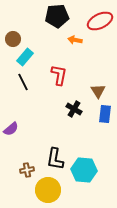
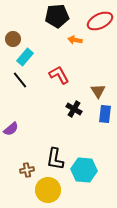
red L-shape: rotated 40 degrees counterclockwise
black line: moved 3 px left, 2 px up; rotated 12 degrees counterclockwise
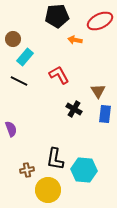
black line: moved 1 px left, 1 px down; rotated 24 degrees counterclockwise
purple semicircle: rotated 70 degrees counterclockwise
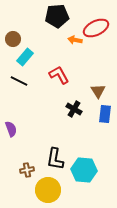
red ellipse: moved 4 px left, 7 px down
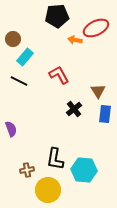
black cross: rotated 21 degrees clockwise
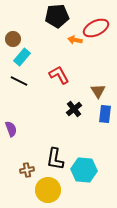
cyan rectangle: moved 3 px left
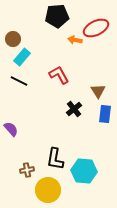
purple semicircle: rotated 21 degrees counterclockwise
cyan hexagon: moved 1 px down
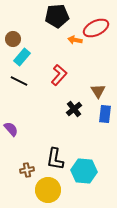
red L-shape: rotated 70 degrees clockwise
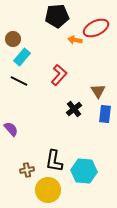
black L-shape: moved 1 px left, 2 px down
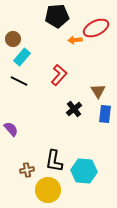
orange arrow: rotated 16 degrees counterclockwise
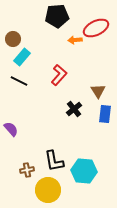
black L-shape: rotated 20 degrees counterclockwise
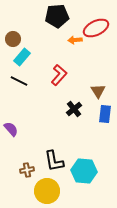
yellow circle: moved 1 px left, 1 px down
